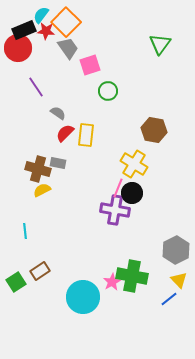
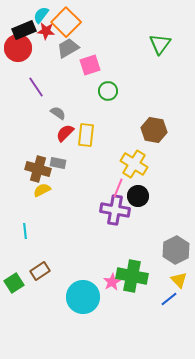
gray trapezoid: rotated 85 degrees counterclockwise
black circle: moved 6 px right, 3 px down
green square: moved 2 px left, 1 px down
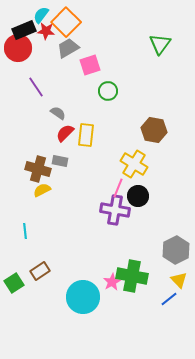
gray rectangle: moved 2 px right, 2 px up
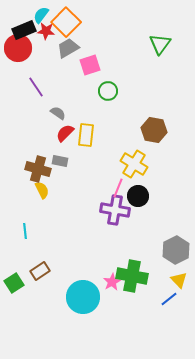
yellow semicircle: rotated 90 degrees clockwise
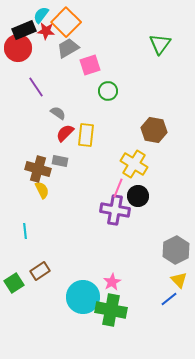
green cross: moved 21 px left, 34 px down
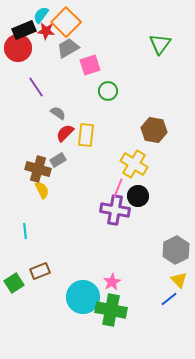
gray rectangle: moved 2 px left, 1 px up; rotated 42 degrees counterclockwise
brown rectangle: rotated 12 degrees clockwise
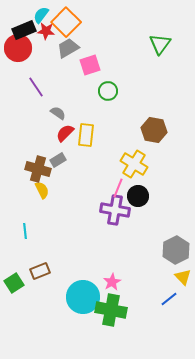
yellow triangle: moved 4 px right, 3 px up
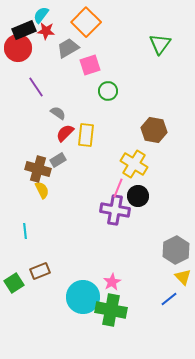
orange square: moved 20 px right
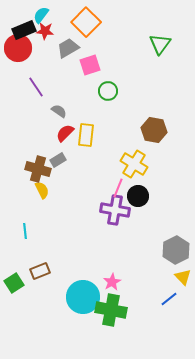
red star: moved 1 px left
gray semicircle: moved 1 px right, 2 px up
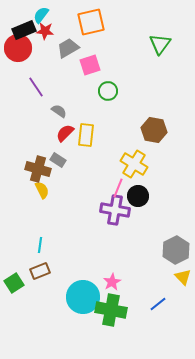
orange square: moved 5 px right; rotated 32 degrees clockwise
gray rectangle: rotated 63 degrees clockwise
cyan line: moved 15 px right, 14 px down; rotated 14 degrees clockwise
blue line: moved 11 px left, 5 px down
